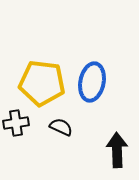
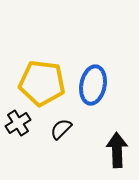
blue ellipse: moved 1 px right, 3 px down
black cross: moved 2 px right; rotated 25 degrees counterclockwise
black semicircle: moved 2 px down; rotated 70 degrees counterclockwise
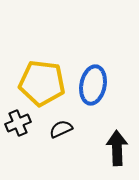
black cross: rotated 10 degrees clockwise
black semicircle: rotated 20 degrees clockwise
black arrow: moved 2 px up
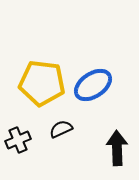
blue ellipse: rotated 45 degrees clockwise
black cross: moved 17 px down
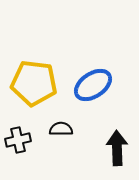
yellow pentagon: moved 8 px left
black semicircle: rotated 25 degrees clockwise
black cross: rotated 10 degrees clockwise
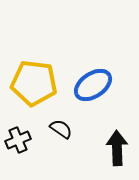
black semicircle: rotated 35 degrees clockwise
black cross: rotated 10 degrees counterclockwise
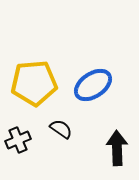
yellow pentagon: rotated 12 degrees counterclockwise
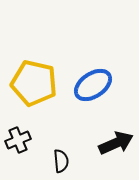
yellow pentagon: rotated 18 degrees clockwise
black semicircle: moved 32 px down; rotated 50 degrees clockwise
black arrow: moved 1 px left, 5 px up; rotated 68 degrees clockwise
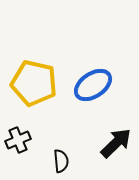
black arrow: rotated 20 degrees counterclockwise
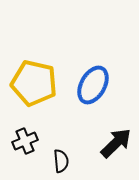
blue ellipse: rotated 27 degrees counterclockwise
black cross: moved 7 px right, 1 px down
